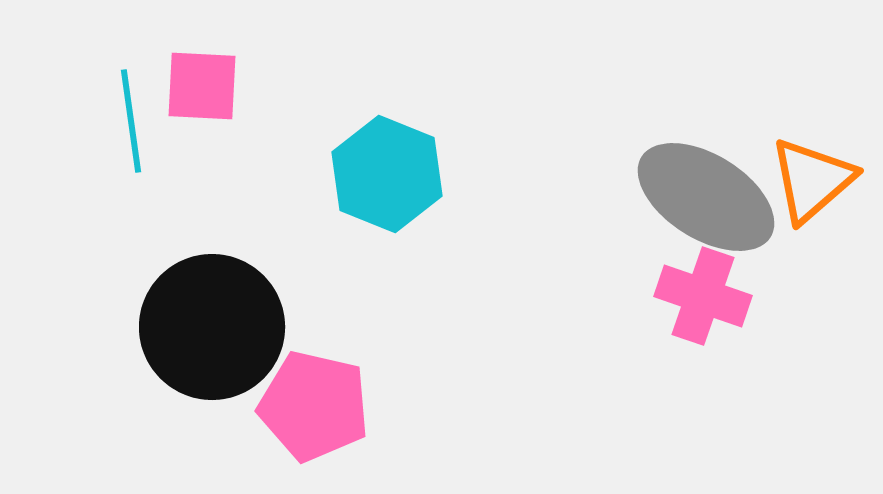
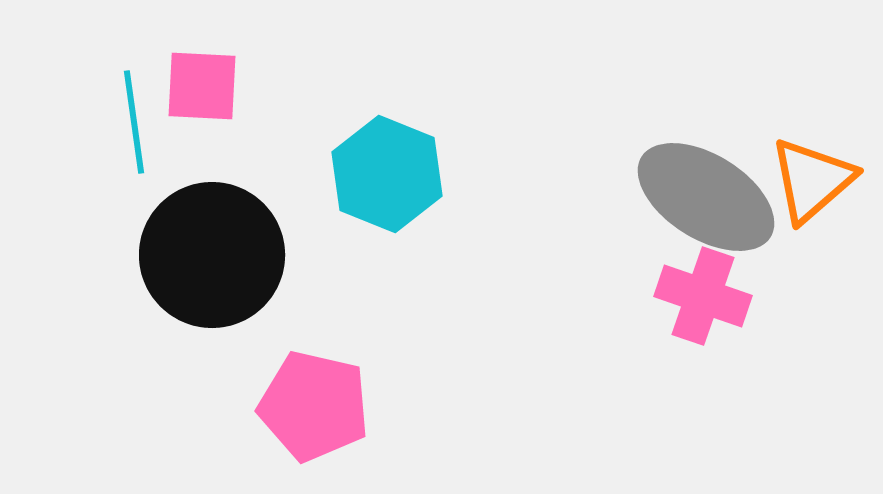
cyan line: moved 3 px right, 1 px down
black circle: moved 72 px up
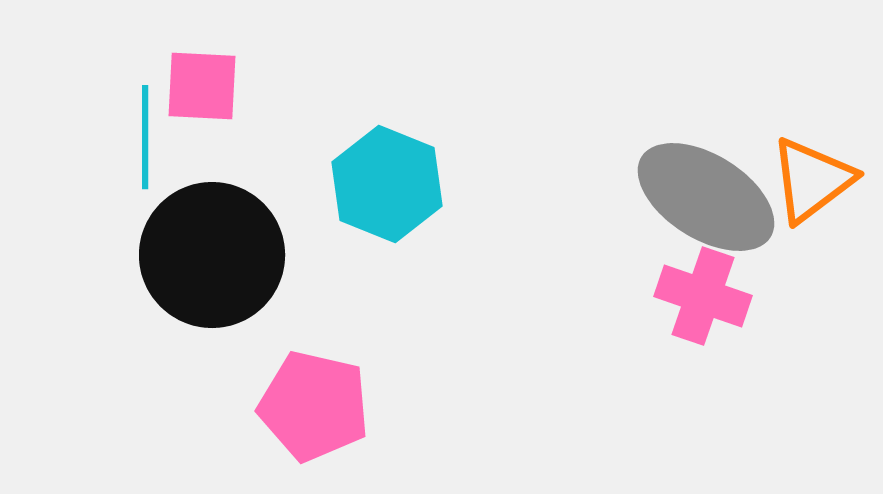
cyan line: moved 11 px right, 15 px down; rotated 8 degrees clockwise
cyan hexagon: moved 10 px down
orange triangle: rotated 4 degrees clockwise
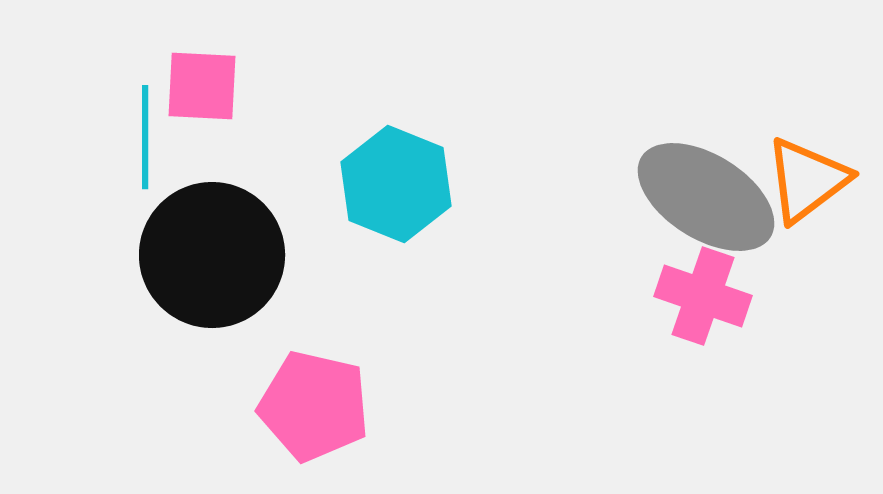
orange triangle: moved 5 px left
cyan hexagon: moved 9 px right
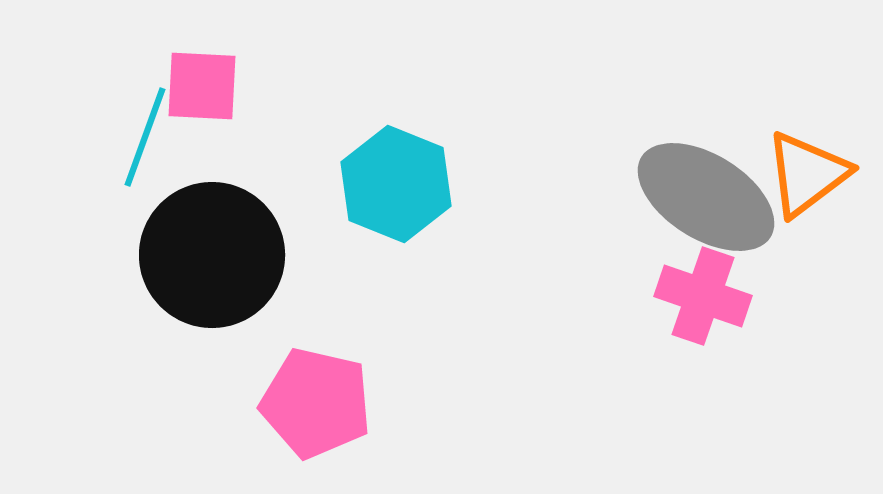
cyan line: rotated 20 degrees clockwise
orange triangle: moved 6 px up
pink pentagon: moved 2 px right, 3 px up
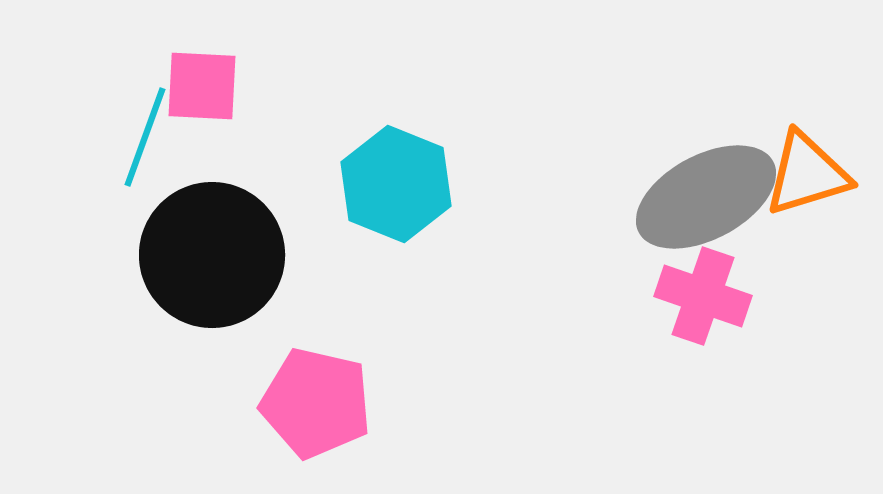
orange triangle: rotated 20 degrees clockwise
gray ellipse: rotated 60 degrees counterclockwise
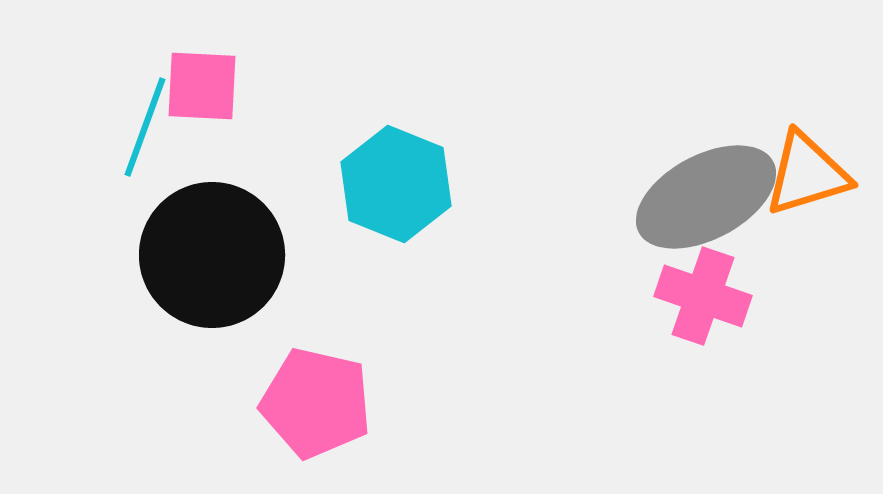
cyan line: moved 10 px up
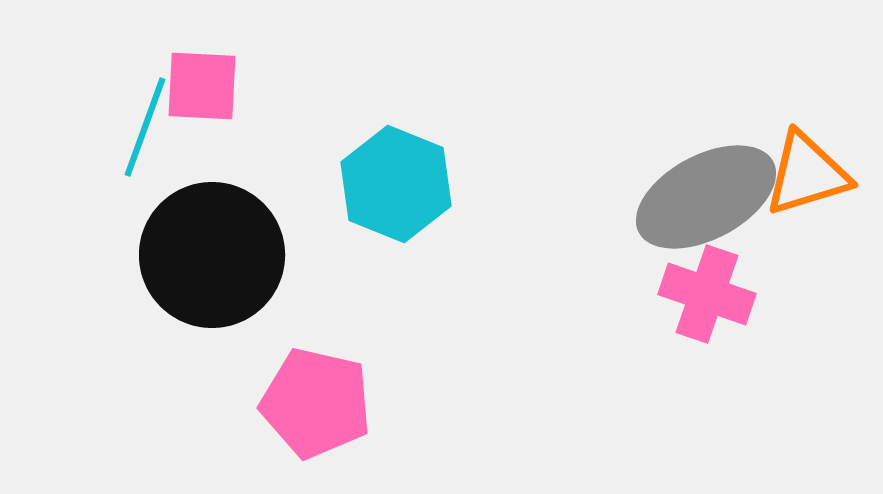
pink cross: moved 4 px right, 2 px up
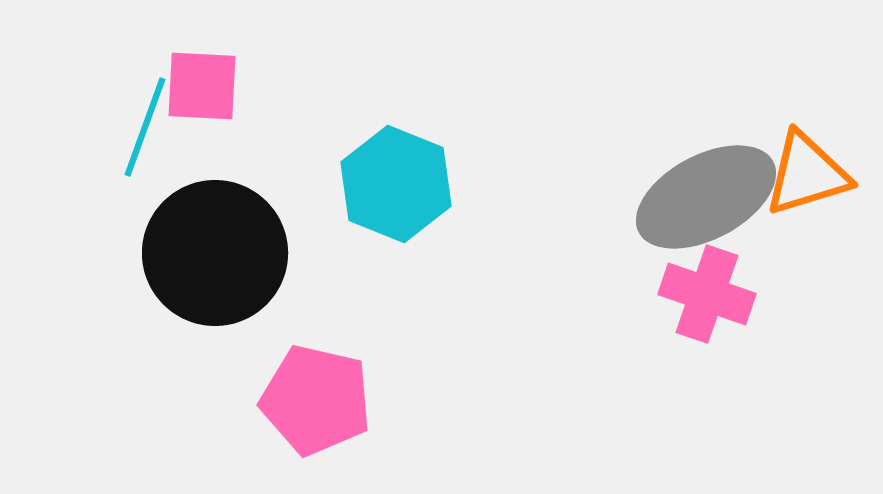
black circle: moved 3 px right, 2 px up
pink pentagon: moved 3 px up
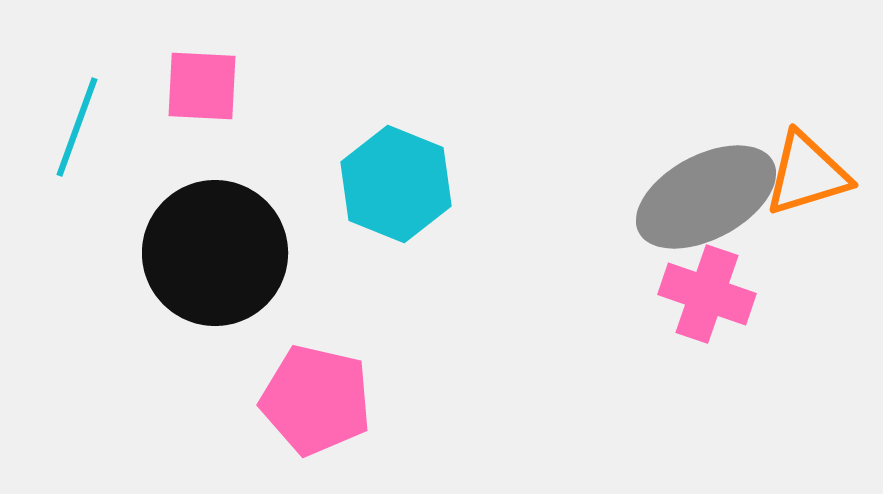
cyan line: moved 68 px left
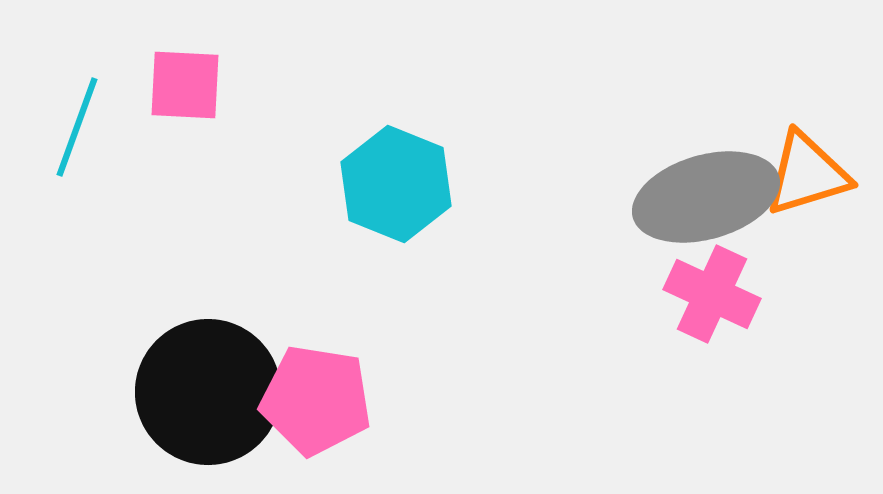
pink square: moved 17 px left, 1 px up
gray ellipse: rotated 12 degrees clockwise
black circle: moved 7 px left, 139 px down
pink cross: moved 5 px right; rotated 6 degrees clockwise
pink pentagon: rotated 4 degrees counterclockwise
